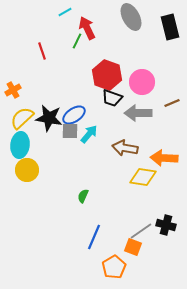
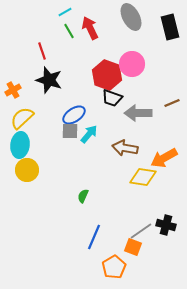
red arrow: moved 3 px right
green line: moved 8 px left, 10 px up; rotated 56 degrees counterclockwise
pink circle: moved 10 px left, 18 px up
black star: moved 38 px up; rotated 8 degrees clockwise
orange arrow: rotated 32 degrees counterclockwise
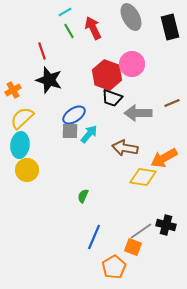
red arrow: moved 3 px right
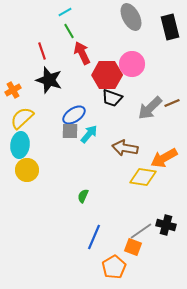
red arrow: moved 11 px left, 25 px down
red hexagon: rotated 20 degrees counterclockwise
gray arrow: moved 12 px right, 5 px up; rotated 44 degrees counterclockwise
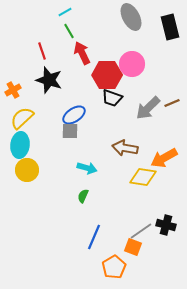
gray arrow: moved 2 px left
cyan arrow: moved 2 px left, 34 px down; rotated 66 degrees clockwise
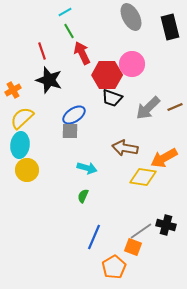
brown line: moved 3 px right, 4 px down
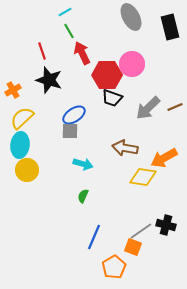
cyan arrow: moved 4 px left, 4 px up
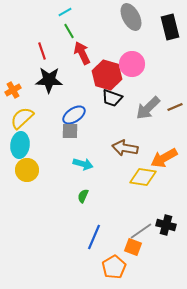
red hexagon: rotated 16 degrees clockwise
black star: rotated 16 degrees counterclockwise
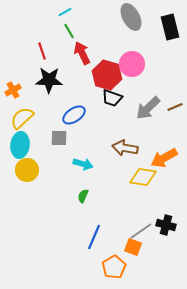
gray square: moved 11 px left, 7 px down
